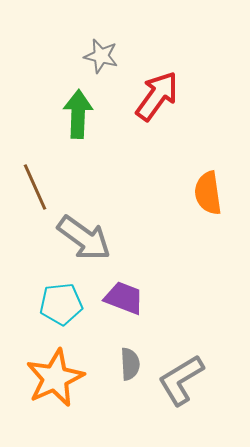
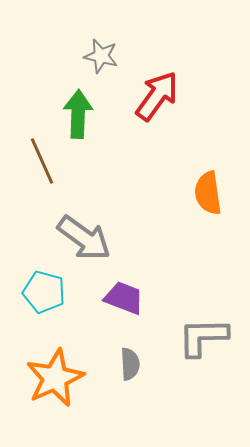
brown line: moved 7 px right, 26 px up
cyan pentagon: moved 17 px left, 12 px up; rotated 21 degrees clockwise
gray L-shape: moved 22 px right, 43 px up; rotated 30 degrees clockwise
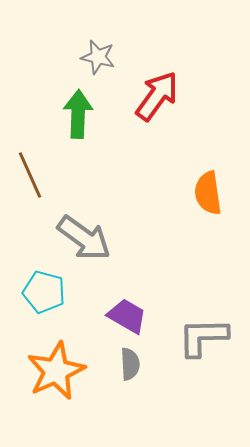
gray star: moved 3 px left, 1 px down
brown line: moved 12 px left, 14 px down
purple trapezoid: moved 3 px right, 18 px down; rotated 9 degrees clockwise
orange star: moved 1 px right, 7 px up
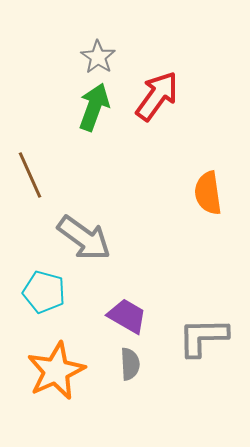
gray star: rotated 20 degrees clockwise
green arrow: moved 16 px right, 7 px up; rotated 18 degrees clockwise
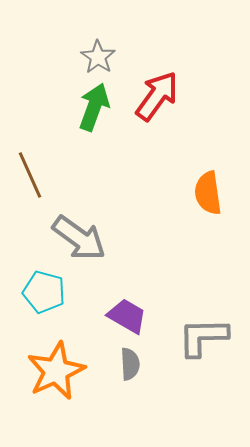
gray arrow: moved 5 px left
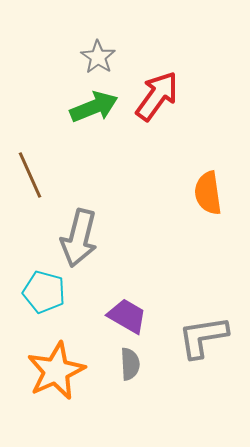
green arrow: rotated 48 degrees clockwise
gray arrow: rotated 68 degrees clockwise
gray L-shape: rotated 8 degrees counterclockwise
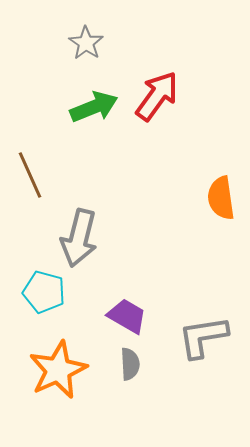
gray star: moved 12 px left, 14 px up
orange semicircle: moved 13 px right, 5 px down
orange star: moved 2 px right, 1 px up
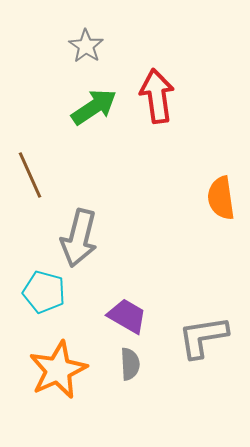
gray star: moved 3 px down
red arrow: rotated 44 degrees counterclockwise
green arrow: rotated 12 degrees counterclockwise
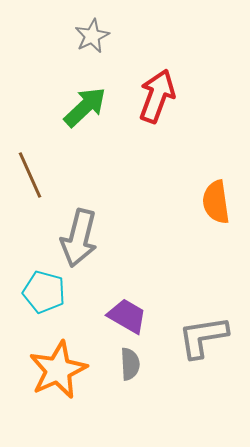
gray star: moved 6 px right, 10 px up; rotated 12 degrees clockwise
red arrow: rotated 28 degrees clockwise
green arrow: moved 9 px left; rotated 9 degrees counterclockwise
orange semicircle: moved 5 px left, 4 px down
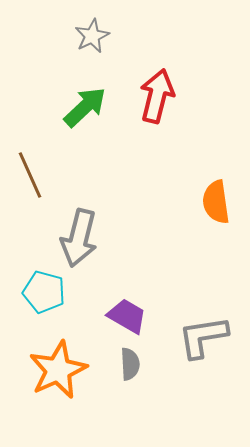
red arrow: rotated 6 degrees counterclockwise
